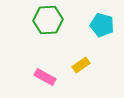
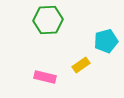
cyan pentagon: moved 4 px right, 16 px down; rotated 30 degrees counterclockwise
pink rectangle: rotated 15 degrees counterclockwise
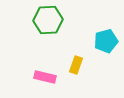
yellow rectangle: moved 5 px left; rotated 36 degrees counterclockwise
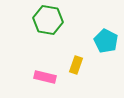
green hexagon: rotated 12 degrees clockwise
cyan pentagon: rotated 30 degrees counterclockwise
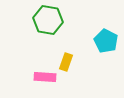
yellow rectangle: moved 10 px left, 3 px up
pink rectangle: rotated 10 degrees counterclockwise
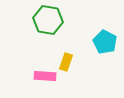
cyan pentagon: moved 1 px left, 1 px down
pink rectangle: moved 1 px up
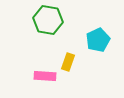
cyan pentagon: moved 7 px left, 2 px up; rotated 20 degrees clockwise
yellow rectangle: moved 2 px right
